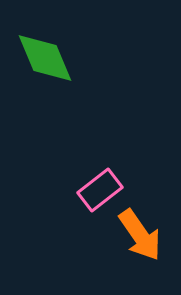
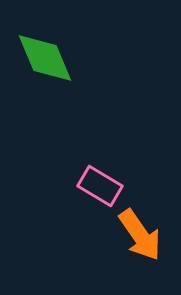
pink rectangle: moved 4 px up; rotated 69 degrees clockwise
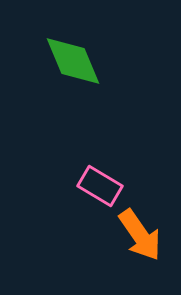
green diamond: moved 28 px right, 3 px down
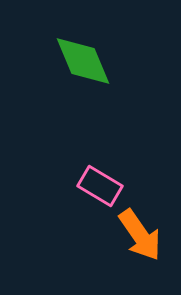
green diamond: moved 10 px right
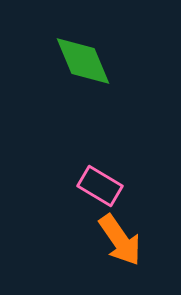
orange arrow: moved 20 px left, 5 px down
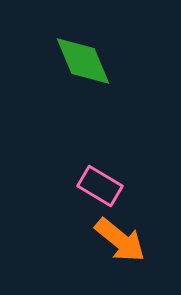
orange arrow: rotated 16 degrees counterclockwise
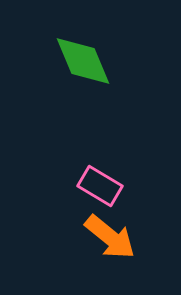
orange arrow: moved 10 px left, 3 px up
